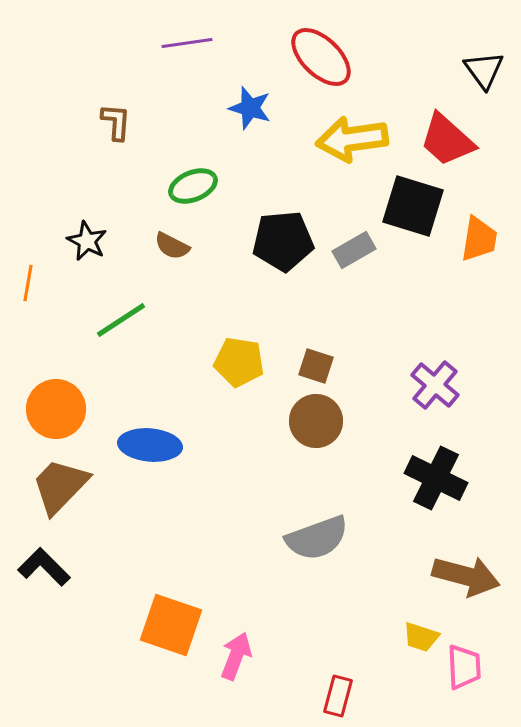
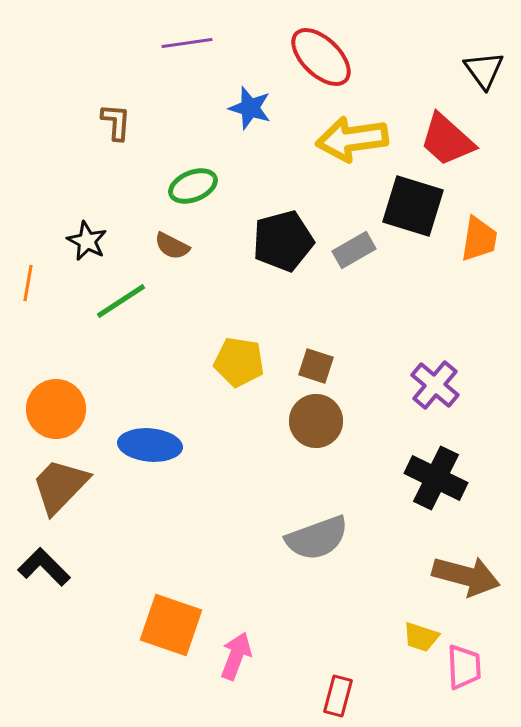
black pentagon: rotated 10 degrees counterclockwise
green line: moved 19 px up
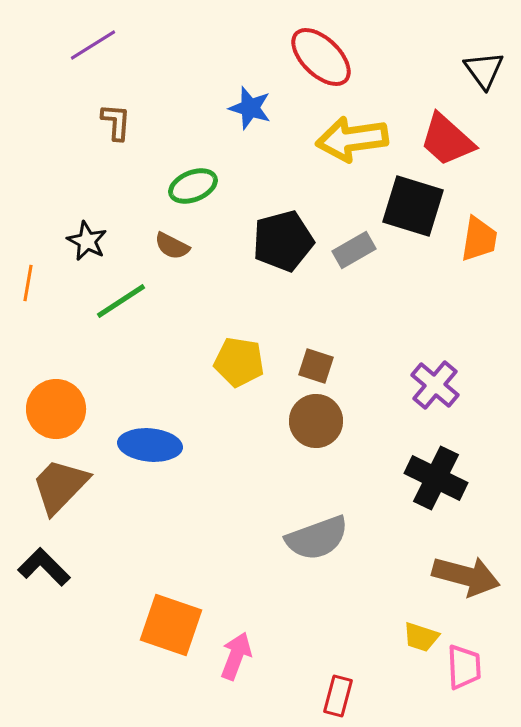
purple line: moved 94 px left, 2 px down; rotated 24 degrees counterclockwise
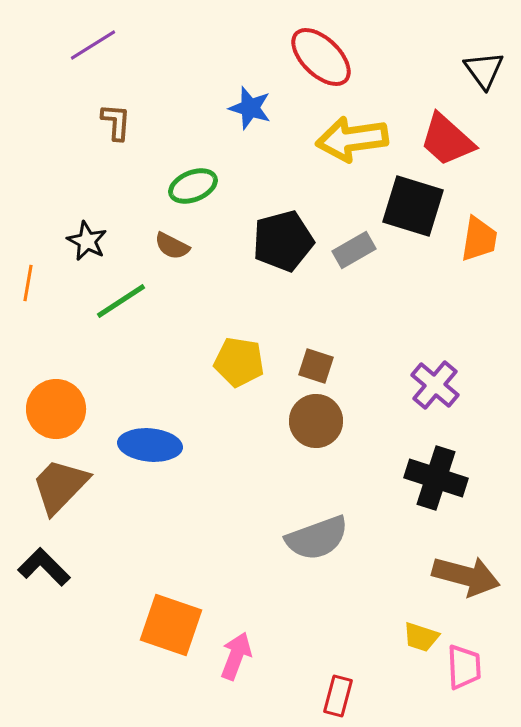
black cross: rotated 8 degrees counterclockwise
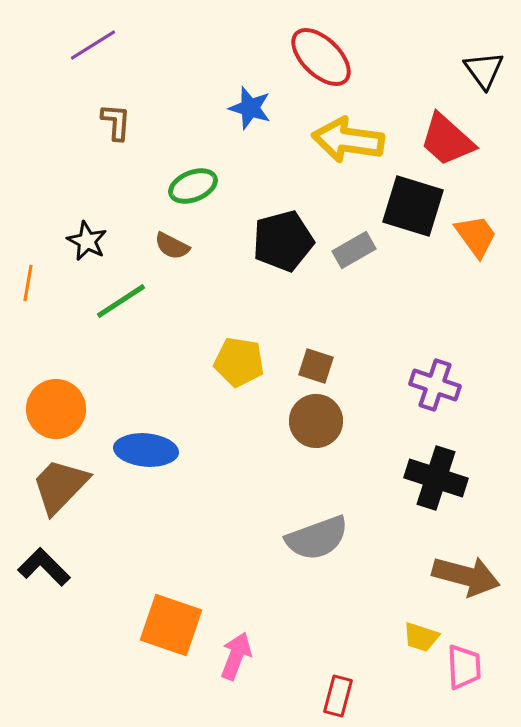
yellow arrow: moved 4 px left, 1 px down; rotated 16 degrees clockwise
orange trapezoid: moved 3 px left, 3 px up; rotated 45 degrees counterclockwise
purple cross: rotated 21 degrees counterclockwise
blue ellipse: moved 4 px left, 5 px down
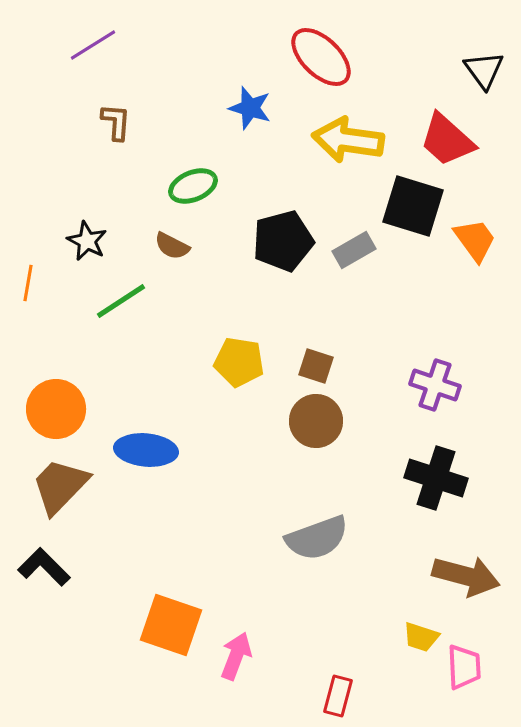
orange trapezoid: moved 1 px left, 4 px down
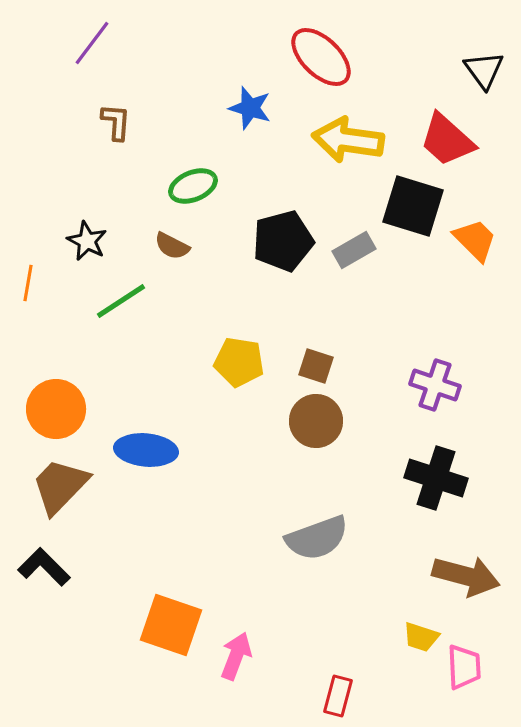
purple line: moved 1 px left, 2 px up; rotated 21 degrees counterclockwise
orange trapezoid: rotated 9 degrees counterclockwise
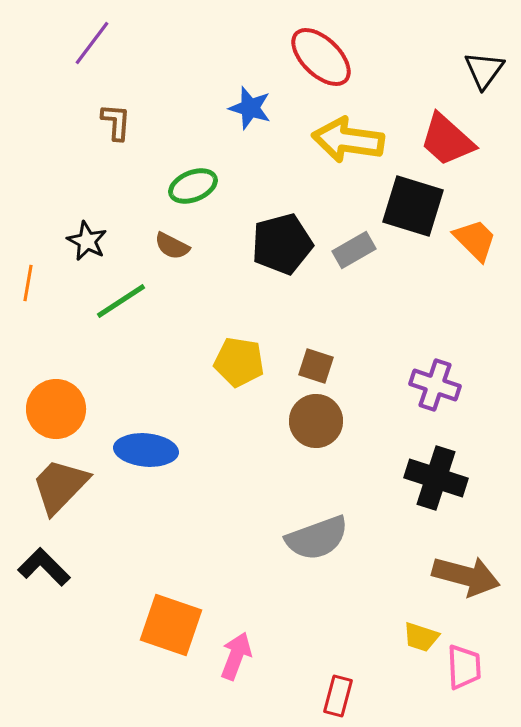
black triangle: rotated 12 degrees clockwise
black pentagon: moved 1 px left, 3 px down
